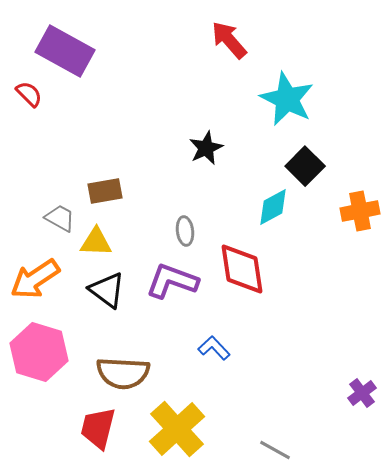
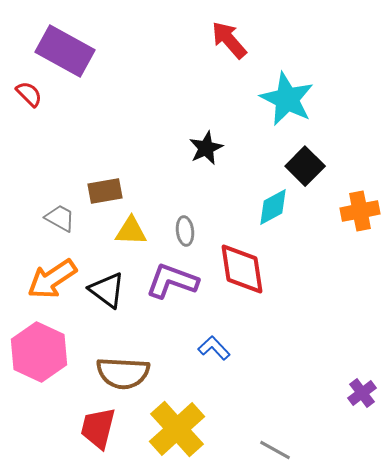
yellow triangle: moved 35 px right, 11 px up
orange arrow: moved 17 px right
pink hexagon: rotated 8 degrees clockwise
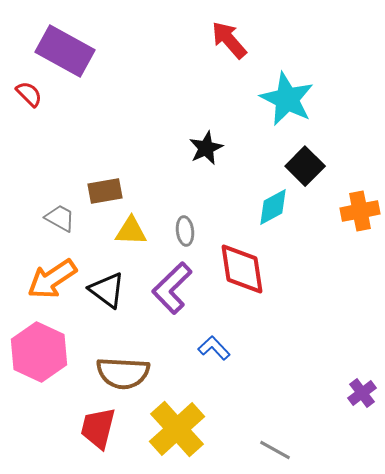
purple L-shape: moved 7 px down; rotated 64 degrees counterclockwise
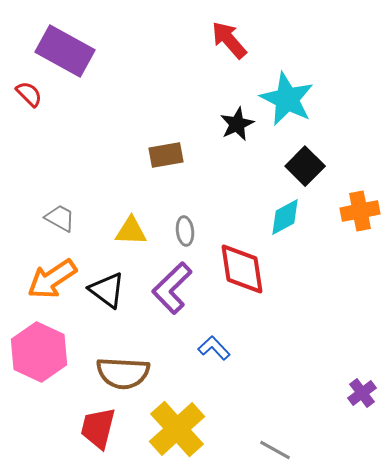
black star: moved 31 px right, 24 px up
brown rectangle: moved 61 px right, 36 px up
cyan diamond: moved 12 px right, 10 px down
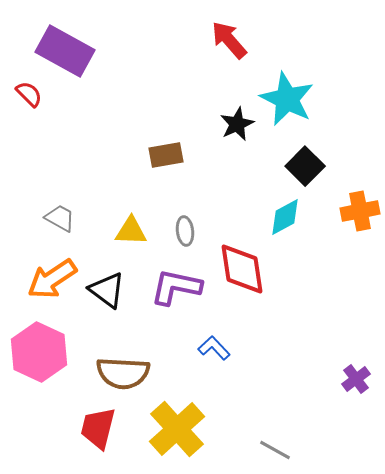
purple L-shape: moved 4 px right, 1 px up; rotated 56 degrees clockwise
purple cross: moved 6 px left, 14 px up
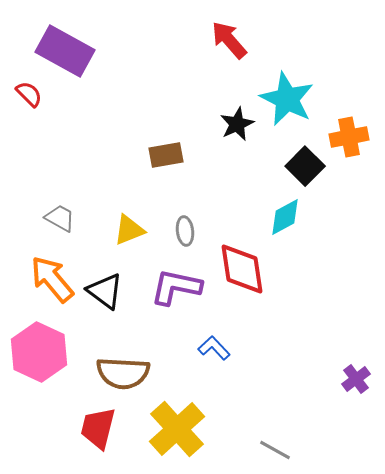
orange cross: moved 11 px left, 74 px up
yellow triangle: moved 2 px left, 1 px up; rotated 24 degrees counterclockwise
orange arrow: rotated 84 degrees clockwise
black triangle: moved 2 px left, 1 px down
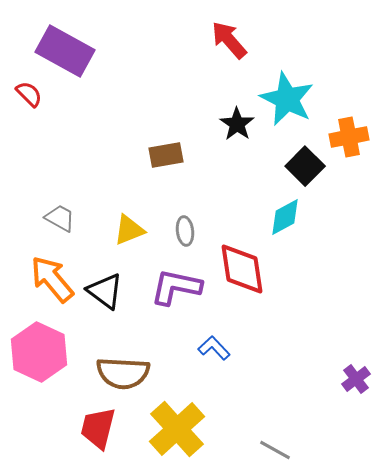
black star: rotated 12 degrees counterclockwise
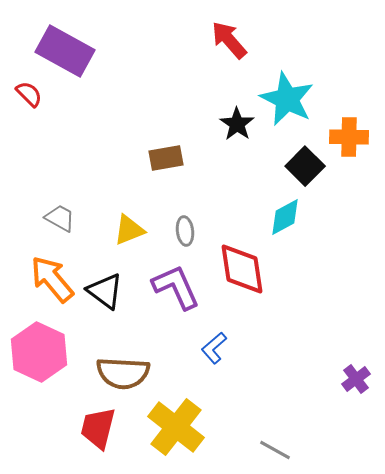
orange cross: rotated 12 degrees clockwise
brown rectangle: moved 3 px down
purple L-shape: rotated 54 degrees clockwise
blue L-shape: rotated 88 degrees counterclockwise
yellow cross: moved 1 px left, 2 px up; rotated 10 degrees counterclockwise
